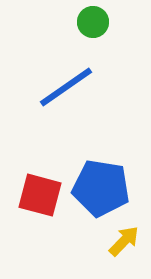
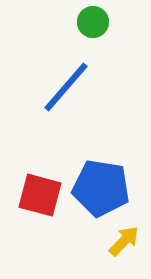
blue line: rotated 14 degrees counterclockwise
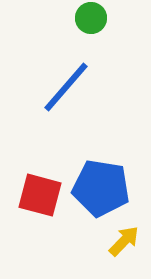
green circle: moved 2 px left, 4 px up
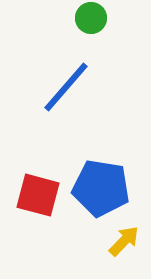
red square: moved 2 px left
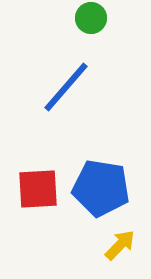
red square: moved 6 px up; rotated 18 degrees counterclockwise
yellow arrow: moved 4 px left, 4 px down
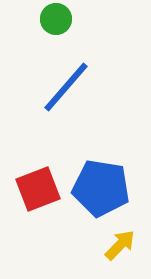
green circle: moved 35 px left, 1 px down
red square: rotated 18 degrees counterclockwise
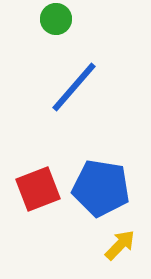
blue line: moved 8 px right
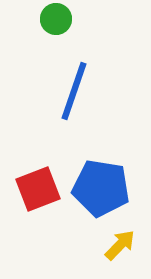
blue line: moved 4 px down; rotated 22 degrees counterclockwise
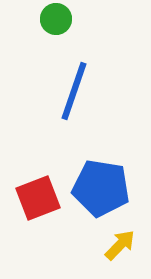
red square: moved 9 px down
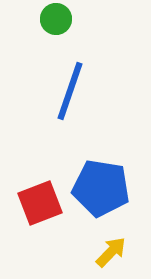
blue line: moved 4 px left
red square: moved 2 px right, 5 px down
yellow arrow: moved 9 px left, 7 px down
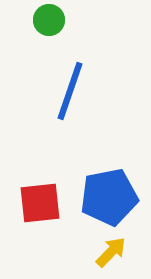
green circle: moved 7 px left, 1 px down
blue pentagon: moved 8 px right, 9 px down; rotated 20 degrees counterclockwise
red square: rotated 15 degrees clockwise
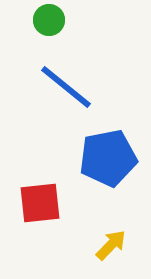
blue line: moved 4 px left, 4 px up; rotated 70 degrees counterclockwise
blue pentagon: moved 1 px left, 39 px up
yellow arrow: moved 7 px up
